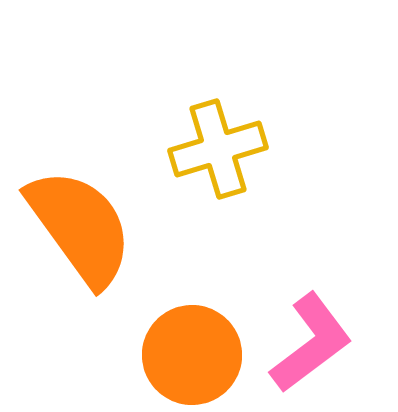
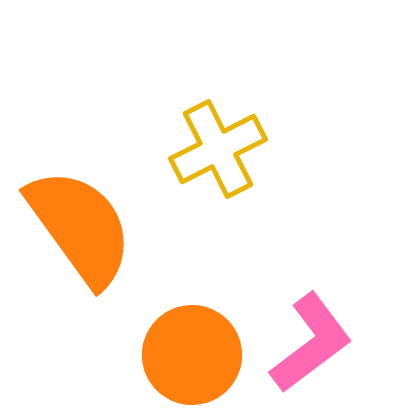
yellow cross: rotated 10 degrees counterclockwise
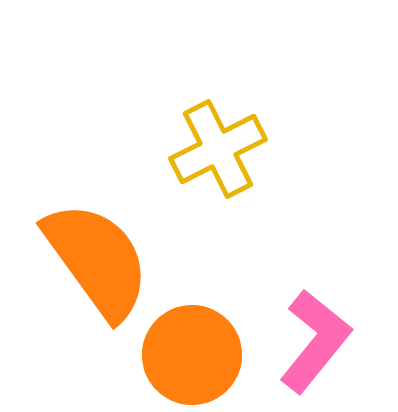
orange semicircle: moved 17 px right, 33 px down
pink L-shape: moved 4 px right, 2 px up; rotated 14 degrees counterclockwise
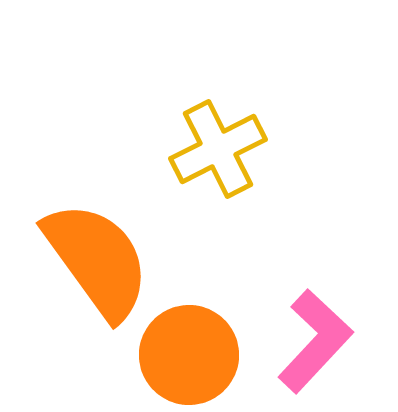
pink L-shape: rotated 4 degrees clockwise
orange circle: moved 3 px left
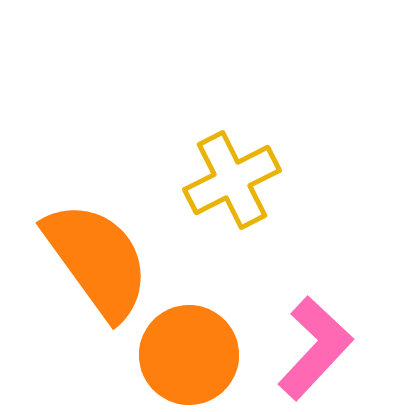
yellow cross: moved 14 px right, 31 px down
pink L-shape: moved 7 px down
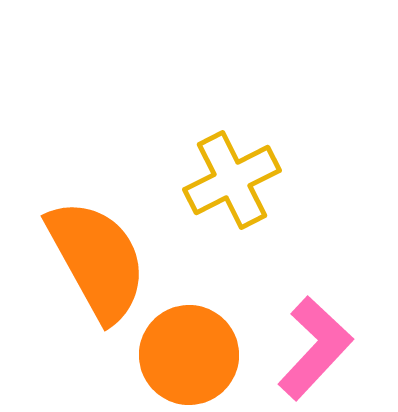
orange semicircle: rotated 7 degrees clockwise
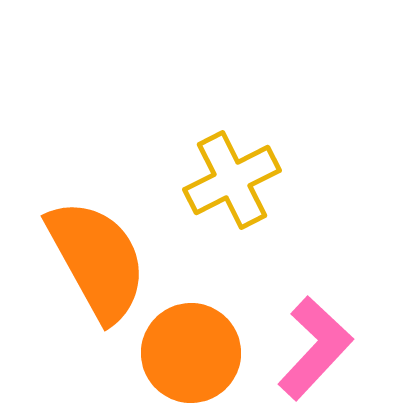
orange circle: moved 2 px right, 2 px up
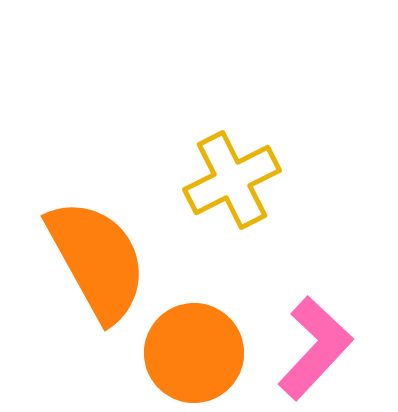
orange circle: moved 3 px right
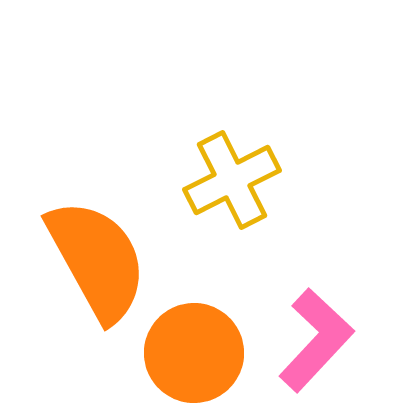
pink L-shape: moved 1 px right, 8 px up
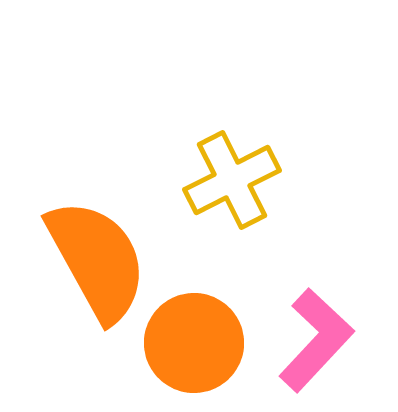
orange circle: moved 10 px up
